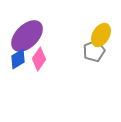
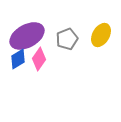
purple ellipse: rotated 16 degrees clockwise
gray pentagon: moved 27 px left, 12 px up
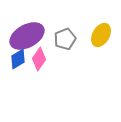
gray pentagon: moved 2 px left
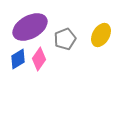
purple ellipse: moved 3 px right, 9 px up
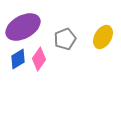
purple ellipse: moved 7 px left
yellow ellipse: moved 2 px right, 2 px down
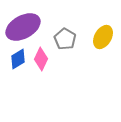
gray pentagon: rotated 20 degrees counterclockwise
pink diamond: moved 2 px right; rotated 10 degrees counterclockwise
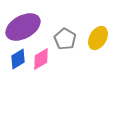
yellow ellipse: moved 5 px left, 1 px down
pink diamond: rotated 35 degrees clockwise
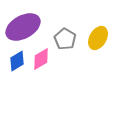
blue diamond: moved 1 px left, 2 px down
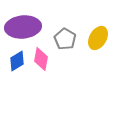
purple ellipse: rotated 24 degrees clockwise
pink diamond: rotated 50 degrees counterclockwise
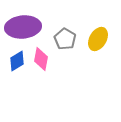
yellow ellipse: moved 1 px down
